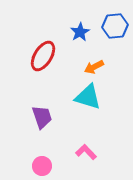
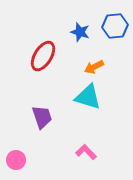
blue star: rotated 24 degrees counterclockwise
pink circle: moved 26 px left, 6 px up
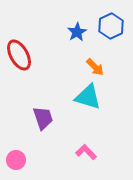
blue hexagon: moved 4 px left; rotated 20 degrees counterclockwise
blue star: moved 3 px left; rotated 24 degrees clockwise
red ellipse: moved 24 px left, 1 px up; rotated 60 degrees counterclockwise
orange arrow: moved 1 px right; rotated 108 degrees counterclockwise
purple trapezoid: moved 1 px right, 1 px down
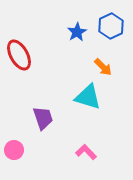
orange arrow: moved 8 px right
pink circle: moved 2 px left, 10 px up
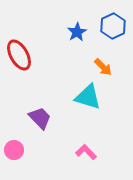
blue hexagon: moved 2 px right
purple trapezoid: moved 3 px left; rotated 25 degrees counterclockwise
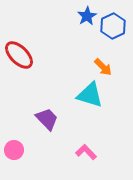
blue star: moved 10 px right, 16 px up
red ellipse: rotated 16 degrees counterclockwise
cyan triangle: moved 2 px right, 2 px up
purple trapezoid: moved 7 px right, 1 px down
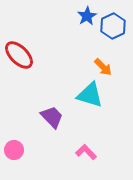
purple trapezoid: moved 5 px right, 2 px up
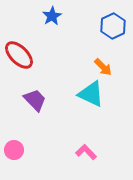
blue star: moved 35 px left
cyan triangle: moved 1 px right, 1 px up; rotated 8 degrees clockwise
purple trapezoid: moved 17 px left, 17 px up
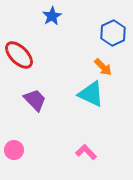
blue hexagon: moved 7 px down
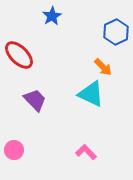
blue hexagon: moved 3 px right, 1 px up
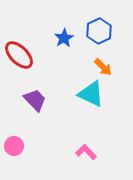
blue star: moved 12 px right, 22 px down
blue hexagon: moved 17 px left, 1 px up
pink circle: moved 4 px up
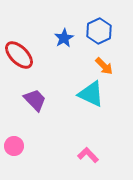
orange arrow: moved 1 px right, 1 px up
pink L-shape: moved 2 px right, 3 px down
